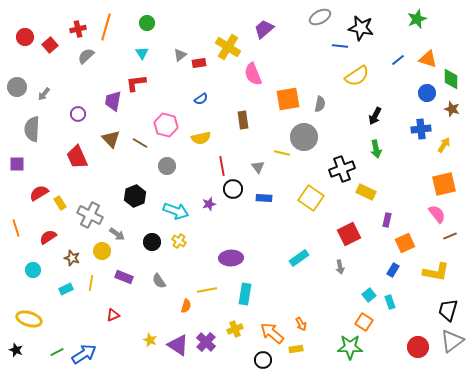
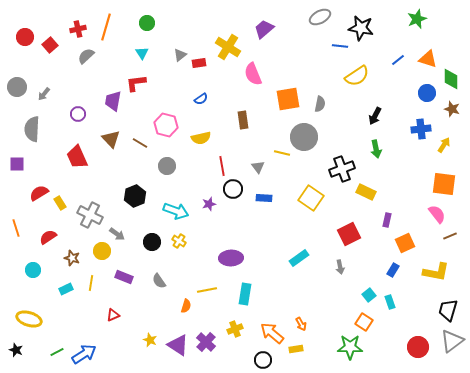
orange square at (444, 184): rotated 20 degrees clockwise
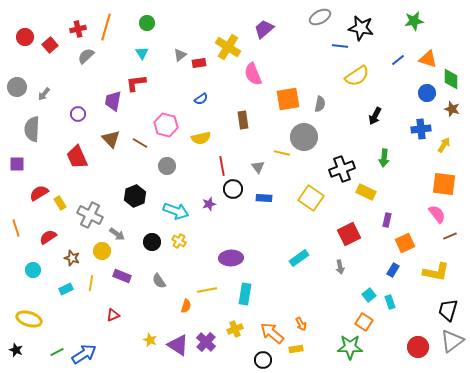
green star at (417, 19): moved 3 px left, 2 px down; rotated 12 degrees clockwise
green arrow at (376, 149): moved 8 px right, 9 px down; rotated 18 degrees clockwise
purple rectangle at (124, 277): moved 2 px left, 1 px up
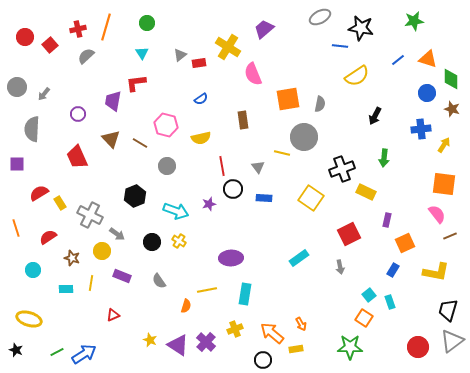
cyan rectangle at (66, 289): rotated 24 degrees clockwise
orange square at (364, 322): moved 4 px up
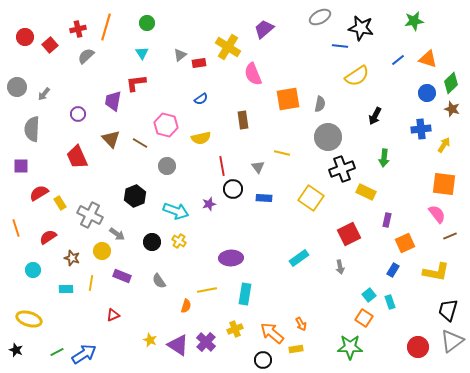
green diamond at (451, 79): moved 4 px down; rotated 45 degrees clockwise
gray circle at (304, 137): moved 24 px right
purple square at (17, 164): moved 4 px right, 2 px down
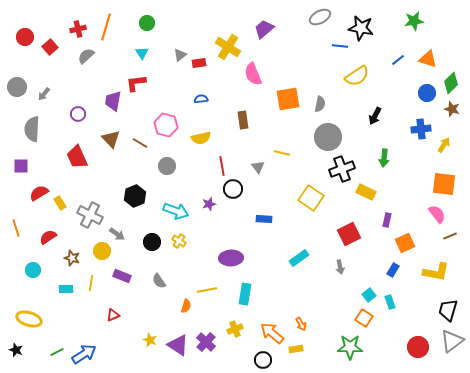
red square at (50, 45): moved 2 px down
blue semicircle at (201, 99): rotated 152 degrees counterclockwise
blue rectangle at (264, 198): moved 21 px down
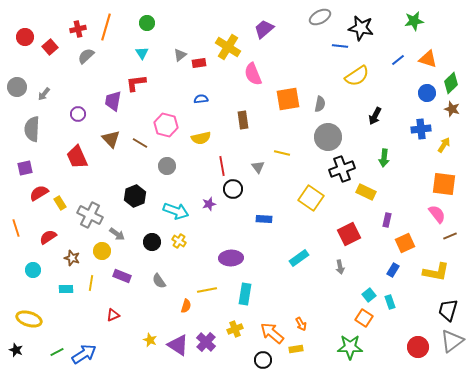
purple square at (21, 166): moved 4 px right, 2 px down; rotated 14 degrees counterclockwise
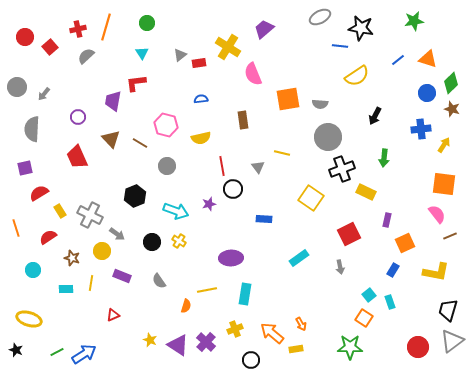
gray semicircle at (320, 104): rotated 84 degrees clockwise
purple circle at (78, 114): moved 3 px down
yellow rectangle at (60, 203): moved 8 px down
black circle at (263, 360): moved 12 px left
